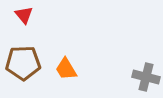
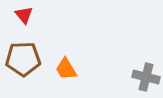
brown pentagon: moved 4 px up
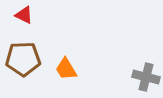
red triangle: rotated 24 degrees counterclockwise
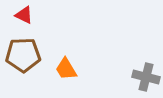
brown pentagon: moved 4 px up
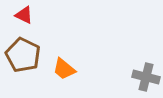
brown pentagon: rotated 28 degrees clockwise
orange trapezoid: moved 2 px left; rotated 20 degrees counterclockwise
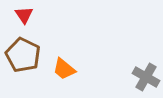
red triangle: rotated 30 degrees clockwise
gray cross: rotated 16 degrees clockwise
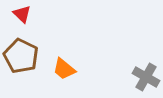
red triangle: moved 2 px left, 1 px up; rotated 12 degrees counterclockwise
brown pentagon: moved 2 px left, 1 px down
